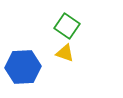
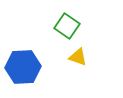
yellow triangle: moved 13 px right, 4 px down
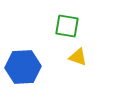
green square: rotated 25 degrees counterclockwise
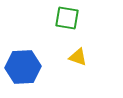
green square: moved 8 px up
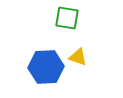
blue hexagon: moved 23 px right
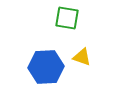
yellow triangle: moved 4 px right
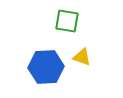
green square: moved 3 px down
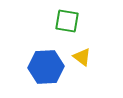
yellow triangle: rotated 18 degrees clockwise
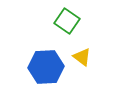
green square: rotated 25 degrees clockwise
